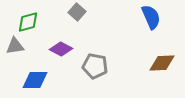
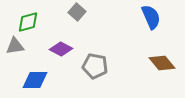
brown diamond: rotated 52 degrees clockwise
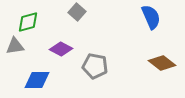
brown diamond: rotated 12 degrees counterclockwise
blue diamond: moved 2 px right
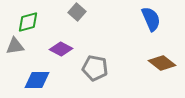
blue semicircle: moved 2 px down
gray pentagon: moved 2 px down
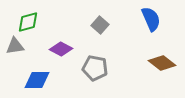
gray square: moved 23 px right, 13 px down
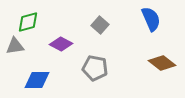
purple diamond: moved 5 px up
